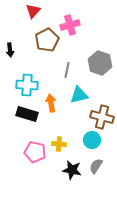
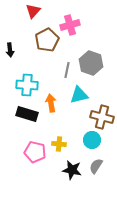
gray hexagon: moved 9 px left
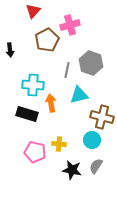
cyan cross: moved 6 px right
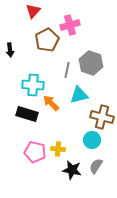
orange arrow: rotated 36 degrees counterclockwise
yellow cross: moved 1 px left, 5 px down
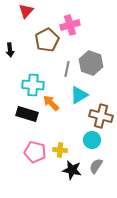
red triangle: moved 7 px left
gray line: moved 1 px up
cyan triangle: rotated 18 degrees counterclockwise
brown cross: moved 1 px left, 1 px up
yellow cross: moved 2 px right, 1 px down
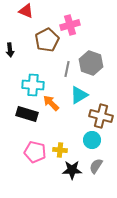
red triangle: rotated 49 degrees counterclockwise
black star: rotated 12 degrees counterclockwise
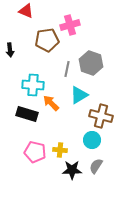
brown pentagon: rotated 20 degrees clockwise
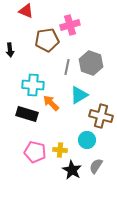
gray line: moved 2 px up
cyan circle: moved 5 px left
black star: rotated 30 degrees clockwise
